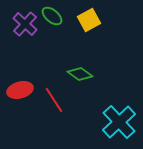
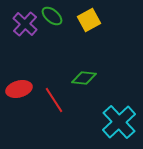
green diamond: moved 4 px right, 4 px down; rotated 30 degrees counterclockwise
red ellipse: moved 1 px left, 1 px up
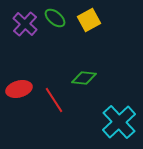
green ellipse: moved 3 px right, 2 px down
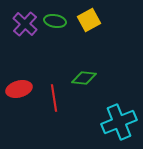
green ellipse: moved 3 px down; rotated 30 degrees counterclockwise
red line: moved 2 px up; rotated 24 degrees clockwise
cyan cross: rotated 20 degrees clockwise
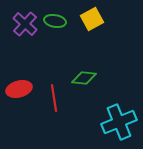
yellow square: moved 3 px right, 1 px up
